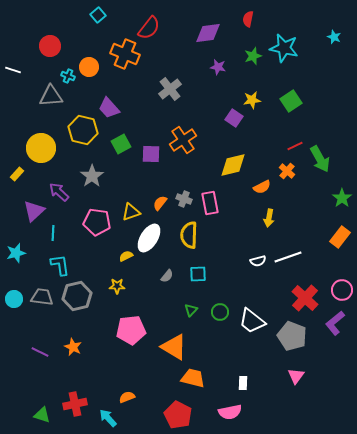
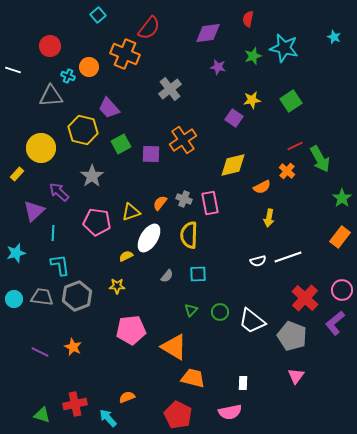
gray hexagon at (77, 296): rotated 8 degrees counterclockwise
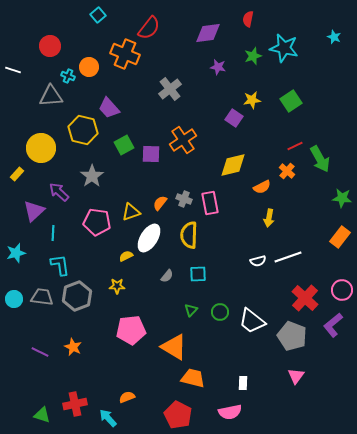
green square at (121, 144): moved 3 px right, 1 px down
green star at (342, 198): rotated 30 degrees counterclockwise
purple L-shape at (335, 323): moved 2 px left, 2 px down
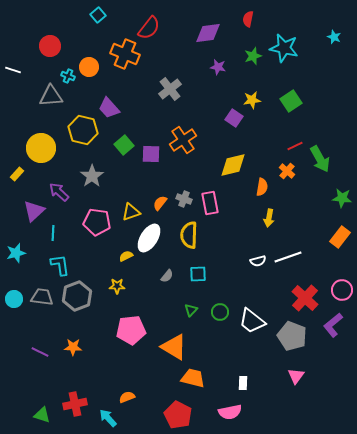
green square at (124, 145): rotated 12 degrees counterclockwise
orange semicircle at (262, 187): rotated 54 degrees counterclockwise
orange star at (73, 347): rotated 24 degrees counterclockwise
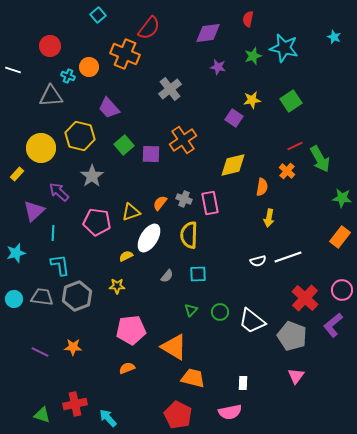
yellow hexagon at (83, 130): moved 3 px left, 6 px down
orange semicircle at (127, 397): moved 29 px up
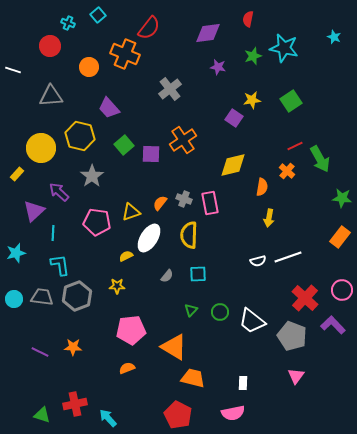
cyan cross at (68, 76): moved 53 px up
purple L-shape at (333, 325): rotated 85 degrees clockwise
pink semicircle at (230, 412): moved 3 px right, 1 px down
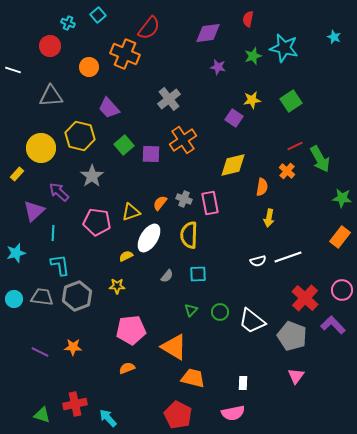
gray cross at (170, 89): moved 1 px left, 10 px down
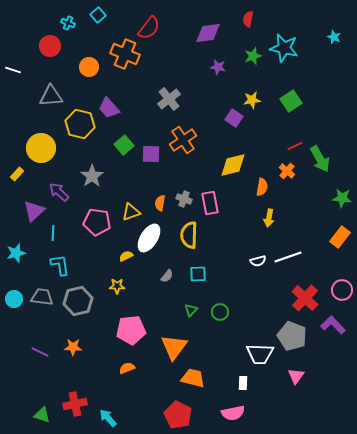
yellow hexagon at (80, 136): moved 12 px up
orange semicircle at (160, 203): rotated 28 degrees counterclockwise
gray hexagon at (77, 296): moved 1 px right, 5 px down; rotated 8 degrees clockwise
white trapezoid at (252, 321): moved 8 px right, 33 px down; rotated 36 degrees counterclockwise
orange triangle at (174, 347): rotated 36 degrees clockwise
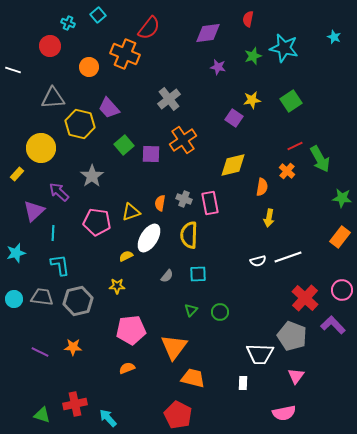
gray triangle at (51, 96): moved 2 px right, 2 px down
pink semicircle at (233, 413): moved 51 px right
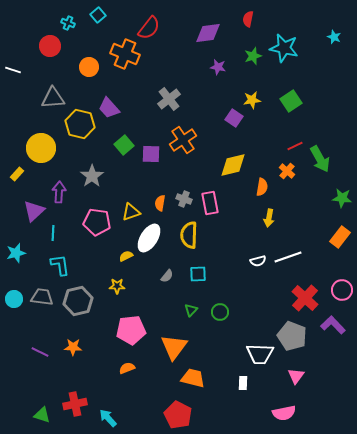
purple arrow at (59, 192): rotated 50 degrees clockwise
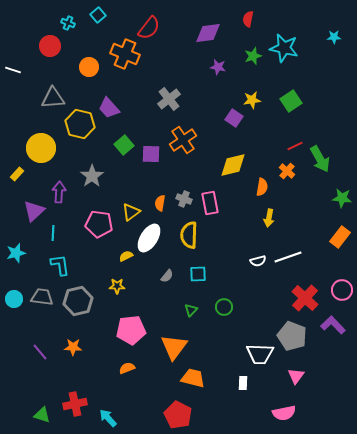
cyan star at (334, 37): rotated 24 degrees counterclockwise
yellow triangle at (131, 212): rotated 18 degrees counterclockwise
pink pentagon at (97, 222): moved 2 px right, 2 px down
green circle at (220, 312): moved 4 px right, 5 px up
purple line at (40, 352): rotated 24 degrees clockwise
